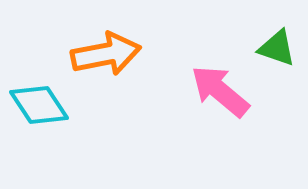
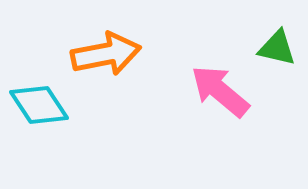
green triangle: rotated 6 degrees counterclockwise
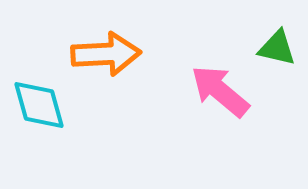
orange arrow: rotated 8 degrees clockwise
cyan diamond: rotated 18 degrees clockwise
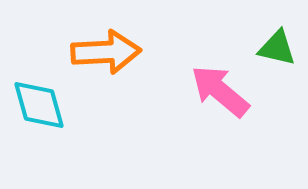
orange arrow: moved 2 px up
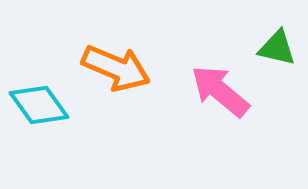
orange arrow: moved 10 px right, 16 px down; rotated 26 degrees clockwise
cyan diamond: rotated 20 degrees counterclockwise
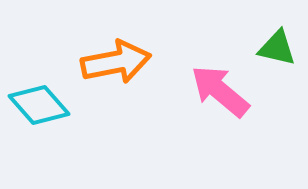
orange arrow: moved 6 px up; rotated 34 degrees counterclockwise
cyan diamond: rotated 6 degrees counterclockwise
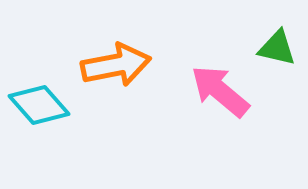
orange arrow: moved 3 px down
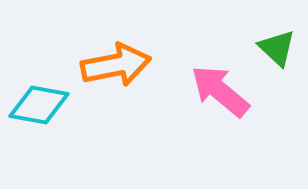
green triangle: rotated 30 degrees clockwise
cyan diamond: rotated 38 degrees counterclockwise
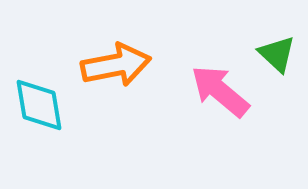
green triangle: moved 6 px down
cyan diamond: rotated 70 degrees clockwise
